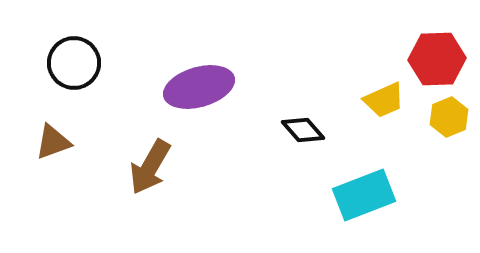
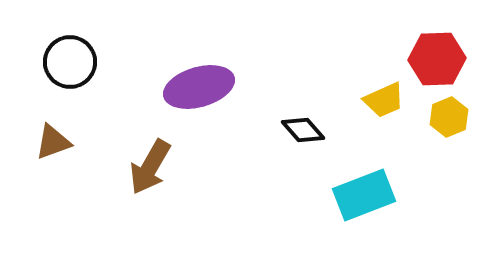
black circle: moved 4 px left, 1 px up
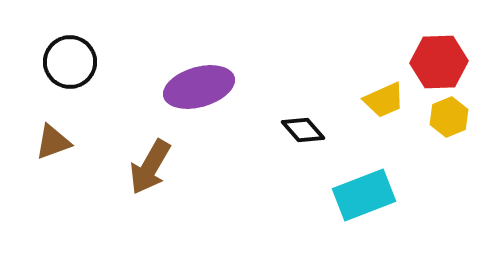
red hexagon: moved 2 px right, 3 px down
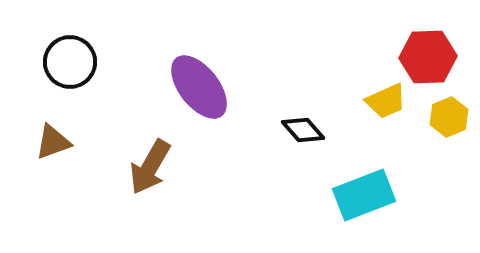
red hexagon: moved 11 px left, 5 px up
purple ellipse: rotated 68 degrees clockwise
yellow trapezoid: moved 2 px right, 1 px down
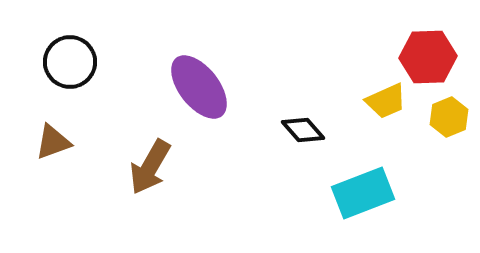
cyan rectangle: moved 1 px left, 2 px up
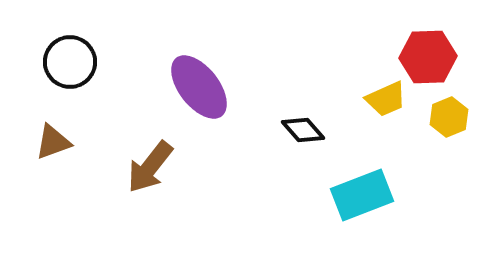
yellow trapezoid: moved 2 px up
brown arrow: rotated 8 degrees clockwise
cyan rectangle: moved 1 px left, 2 px down
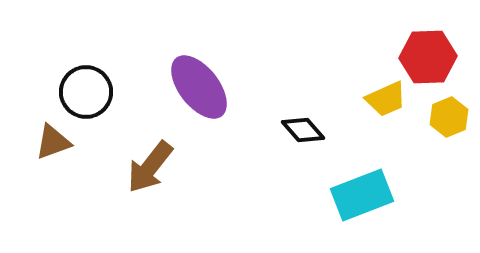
black circle: moved 16 px right, 30 px down
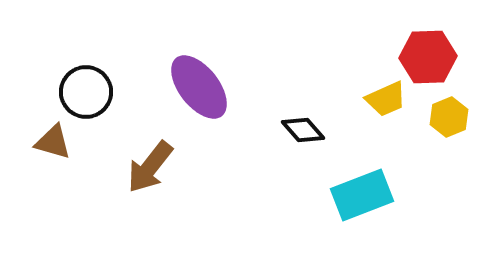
brown triangle: rotated 36 degrees clockwise
